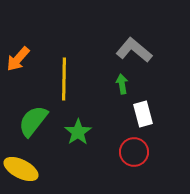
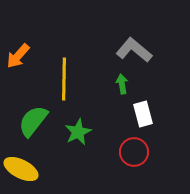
orange arrow: moved 3 px up
green star: rotated 8 degrees clockwise
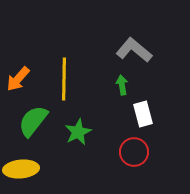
orange arrow: moved 23 px down
green arrow: moved 1 px down
yellow ellipse: rotated 32 degrees counterclockwise
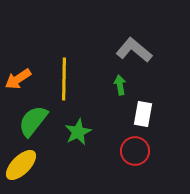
orange arrow: rotated 16 degrees clockwise
green arrow: moved 2 px left
white rectangle: rotated 25 degrees clockwise
red circle: moved 1 px right, 1 px up
yellow ellipse: moved 4 px up; rotated 40 degrees counterclockwise
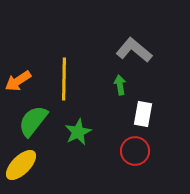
orange arrow: moved 2 px down
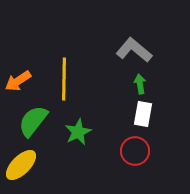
green arrow: moved 20 px right, 1 px up
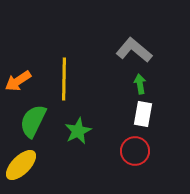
green semicircle: rotated 12 degrees counterclockwise
green star: moved 1 px up
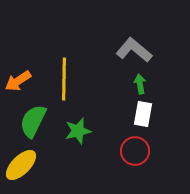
green star: rotated 12 degrees clockwise
